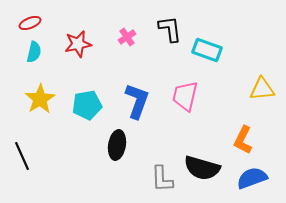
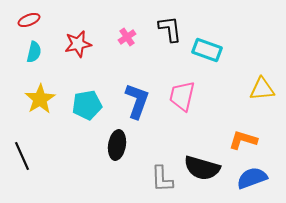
red ellipse: moved 1 px left, 3 px up
pink trapezoid: moved 3 px left
orange L-shape: rotated 80 degrees clockwise
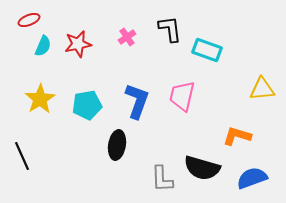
cyan semicircle: moved 9 px right, 6 px up; rotated 10 degrees clockwise
orange L-shape: moved 6 px left, 4 px up
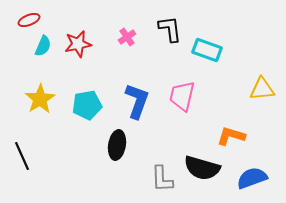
orange L-shape: moved 6 px left
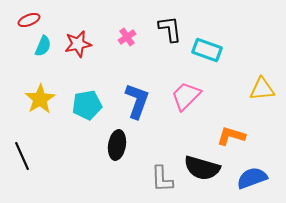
pink trapezoid: moved 4 px right; rotated 32 degrees clockwise
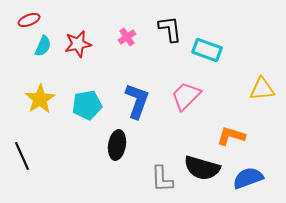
blue semicircle: moved 4 px left
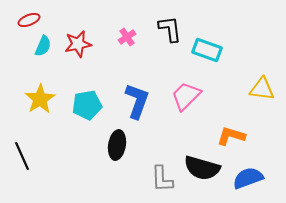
yellow triangle: rotated 12 degrees clockwise
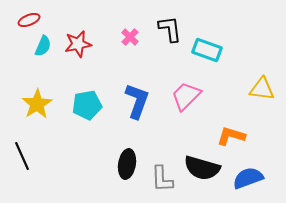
pink cross: moved 3 px right; rotated 12 degrees counterclockwise
yellow star: moved 3 px left, 5 px down
black ellipse: moved 10 px right, 19 px down
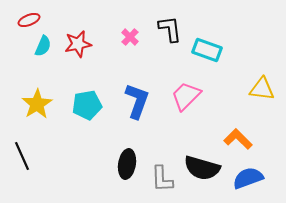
orange L-shape: moved 7 px right, 3 px down; rotated 28 degrees clockwise
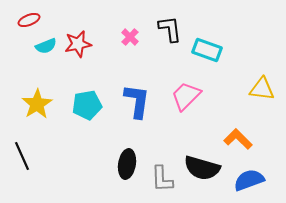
cyan semicircle: moved 3 px right; rotated 45 degrees clockwise
blue L-shape: rotated 12 degrees counterclockwise
blue semicircle: moved 1 px right, 2 px down
